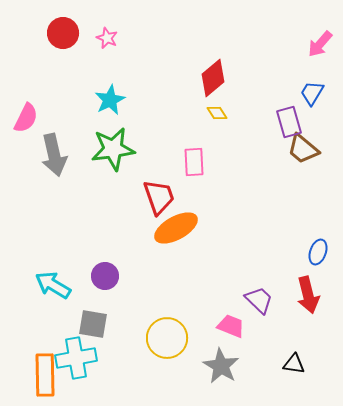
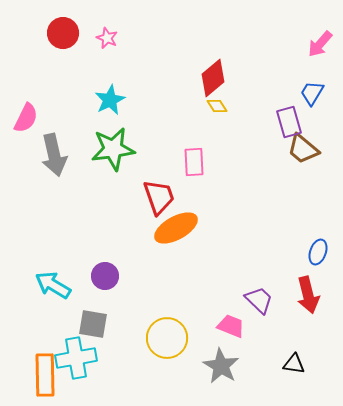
yellow diamond: moved 7 px up
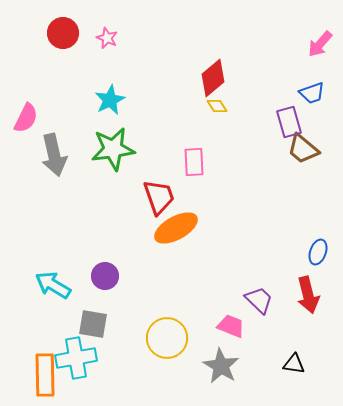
blue trapezoid: rotated 140 degrees counterclockwise
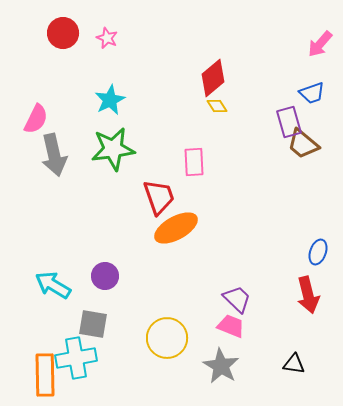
pink semicircle: moved 10 px right, 1 px down
brown trapezoid: moved 5 px up
purple trapezoid: moved 22 px left, 1 px up
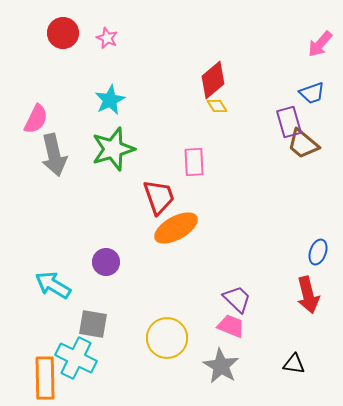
red diamond: moved 2 px down
green star: rotated 9 degrees counterclockwise
purple circle: moved 1 px right, 14 px up
cyan cross: rotated 36 degrees clockwise
orange rectangle: moved 3 px down
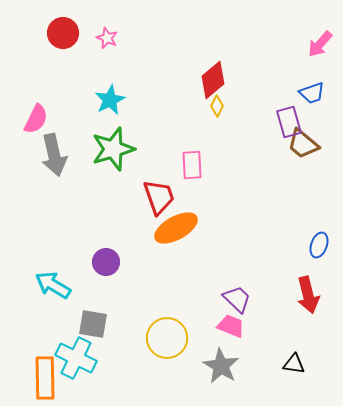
yellow diamond: rotated 60 degrees clockwise
pink rectangle: moved 2 px left, 3 px down
blue ellipse: moved 1 px right, 7 px up
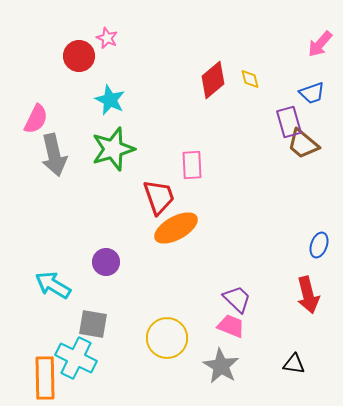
red circle: moved 16 px right, 23 px down
cyan star: rotated 20 degrees counterclockwise
yellow diamond: moved 33 px right, 27 px up; rotated 40 degrees counterclockwise
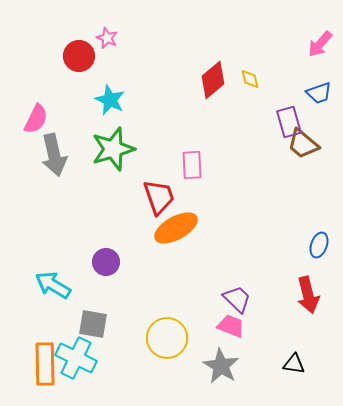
blue trapezoid: moved 7 px right
orange rectangle: moved 14 px up
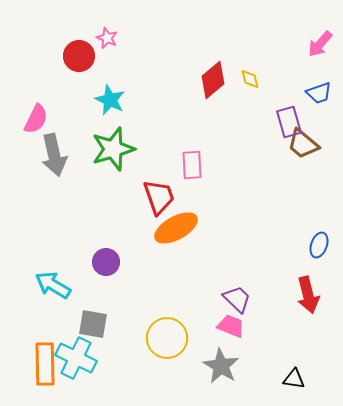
black triangle: moved 15 px down
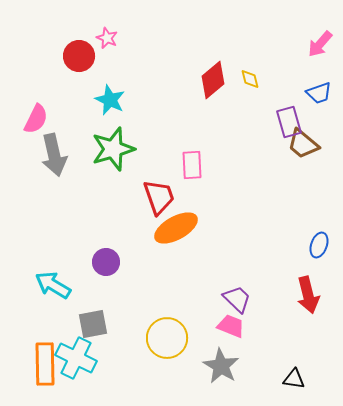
gray square: rotated 20 degrees counterclockwise
